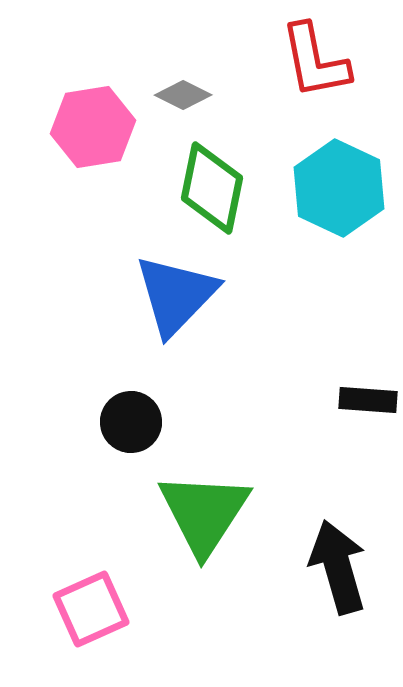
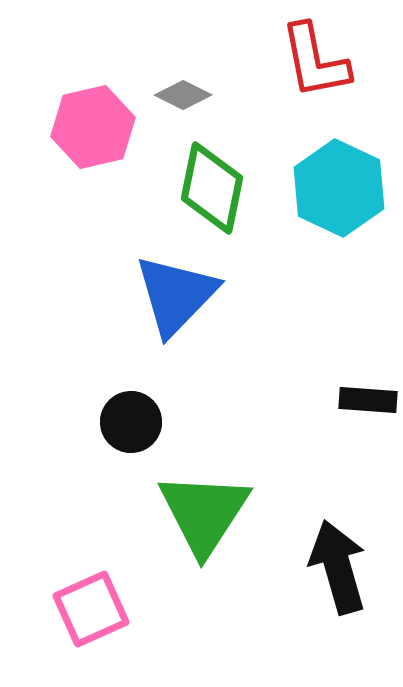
pink hexagon: rotated 4 degrees counterclockwise
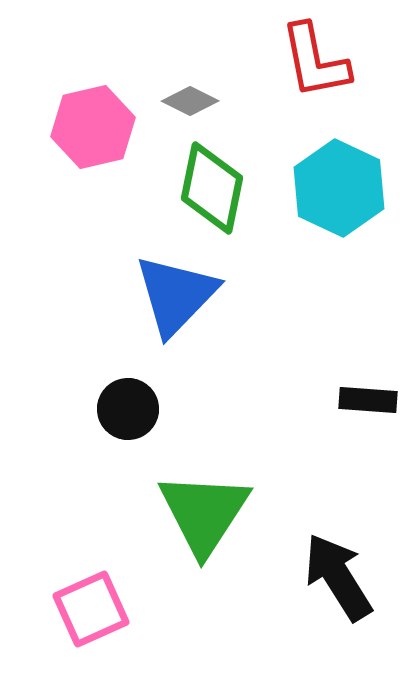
gray diamond: moved 7 px right, 6 px down
black circle: moved 3 px left, 13 px up
black arrow: moved 10 px down; rotated 16 degrees counterclockwise
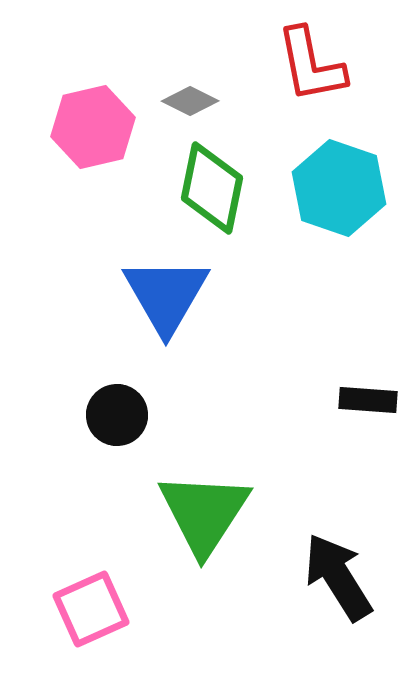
red L-shape: moved 4 px left, 4 px down
cyan hexagon: rotated 6 degrees counterclockwise
blue triangle: moved 10 px left; rotated 14 degrees counterclockwise
black circle: moved 11 px left, 6 px down
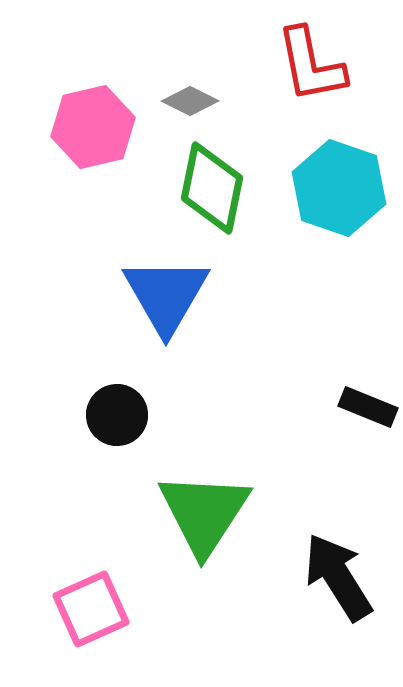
black rectangle: moved 7 px down; rotated 18 degrees clockwise
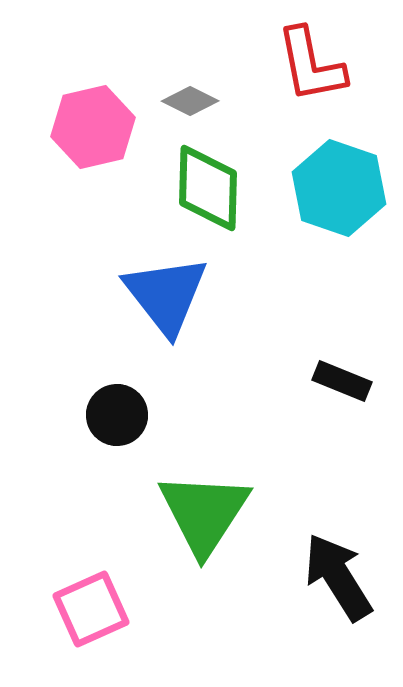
green diamond: moved 4 px left; rotated 10 degrees counterclockwise
blue triangle: rotated 8 degrees counterclockwise
black rectangle: moved 26 px left, 26 px up
